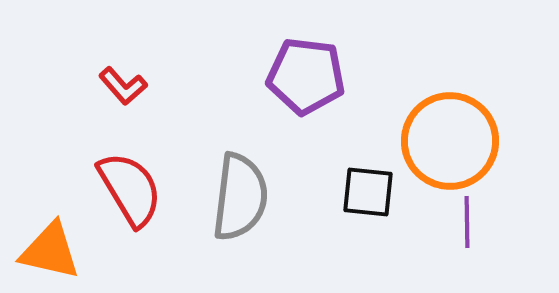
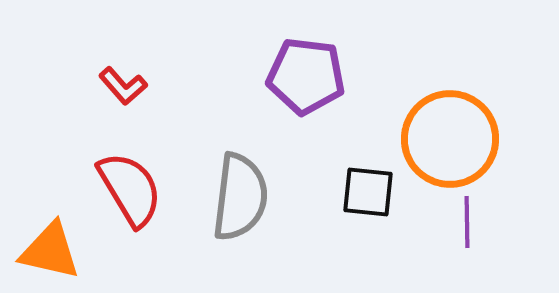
orange circle: moved 2 px up
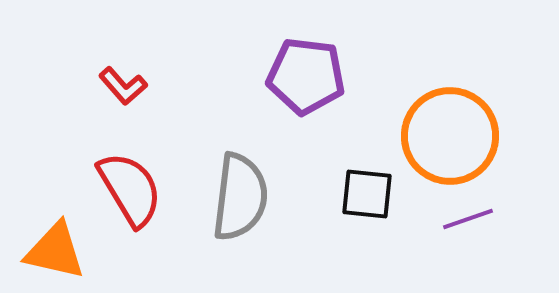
orange circle: moved 3 px up
black square: moved 1 px left, 2 px down
purple line: moved 1 px right, 3 px up; rotated 72 degrees clockwise
orange triangle: moved 5 px right
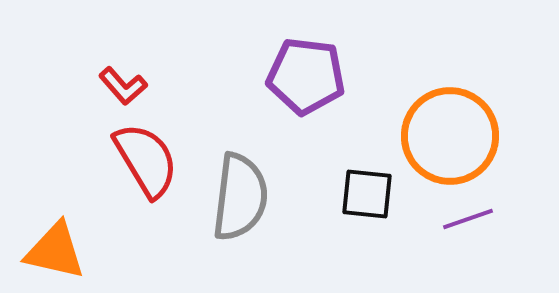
red semicircle: moved 16 px right, 29 px up
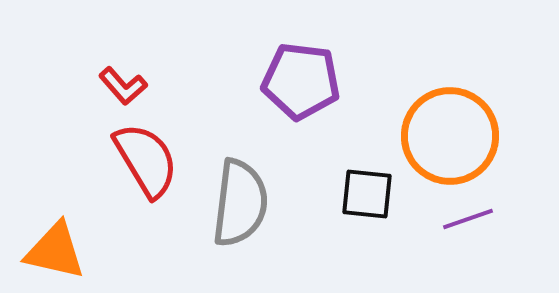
purple pentagon: moved 5 px left, 5 px down
gray semicircle: moved 6 px down
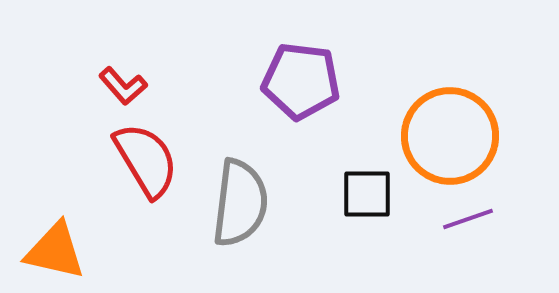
black square: rotated 6 degrees counterclockwise
